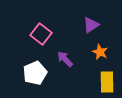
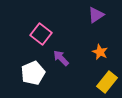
purple triangle: moved 5 px right, 10 px up
purple arrow: moved 4 px left, 1 px up
white pentagon: moved 2 px left
yellow rectangle: rotated 40 degrees clockwise
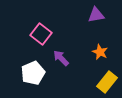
purple triangle: rotated 24 degrees clockwise
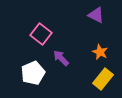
purple triangle: rotated 36 degrees clockwise
yellow rectangle: moved 4 px left, 3 px up
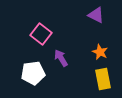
purple arrow: rotated 12 degrees clockwise
white pentagon: rotated 15 degrees clockwise
yellow rectangle: rotated 50 degrees counterclockwise
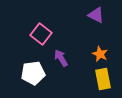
orange star: moved 2 px down
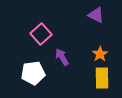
pink square: rotated 10 degrees clockwise
orange star: rotated 14 degrees clockwise
purple arrow: moved 1 px right, 1 px up
yellow rectangle: moved 1 px left, 1 px up; rotated 10 degrees clockwise
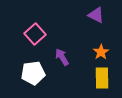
pink square: moved 6 px left
orange star: moved 1 px right, 2 px up
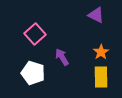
white pentagon: rotated 25 degrees clockwise
yellow rectangle: moved 1 px left, 1 px up
